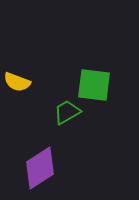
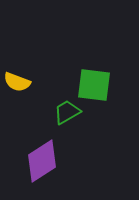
purple diamond: moved 2 px right, 7 px up
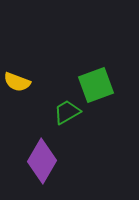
green square: moved 2 px right; rotated 27 degrees counterclockwise
purple diamond: rotated 27 degrees counterclockwise
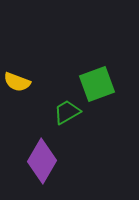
green square: moved 1 px right, 1 px up
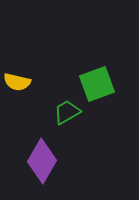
yellow semicircle: rotated 8 degrees counterclockwise
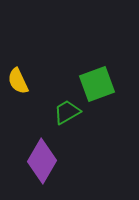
yellow semicircle: moved 1 px right, 1 px up; rotated 52 degrees clockwise
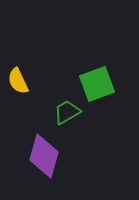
purple diamond: moved 2 px right, 5 px up; rotated 15 degrees counterclockwise
